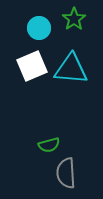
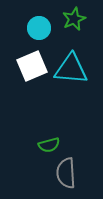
green star: rotated 10 degrees clockwise
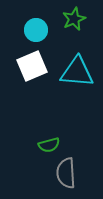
cyan circle: moved 3 px left, 2 px down
cyan triangle: moved 6 px right, 3 px down
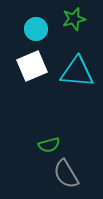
green star: rotated 10 degrees clockwise
cyan circle: moved 1 px up
gray semicircle: moved 1 px down; rotated 28 degrees counterclockwise
